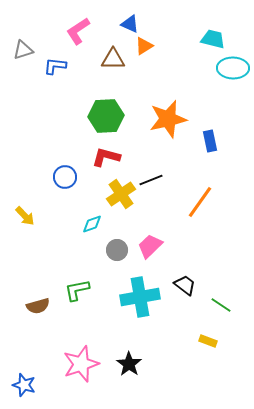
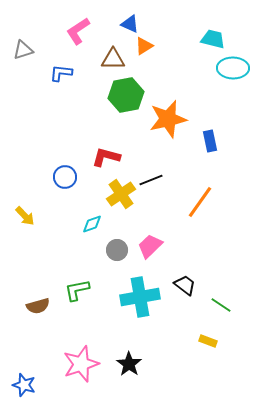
blue L-shape: moved 6 px right, 7 px down
green hexagon: moved 20 px right, 21 px up; rotated 8 degrees counterclockwise
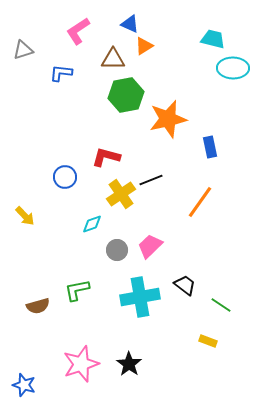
blue rectangle: moved 6 px down
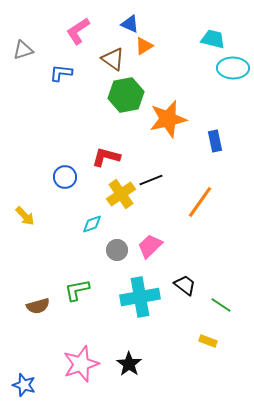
brown triangle: rotated 35 degrees clockwise
blue rectangle: moved 5 px right, 6 px up
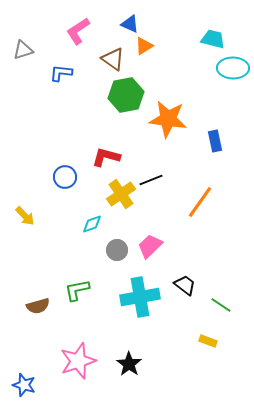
orange star: rotated 21 degrees clockwise
pink star: moved 3 px left, 3 px up
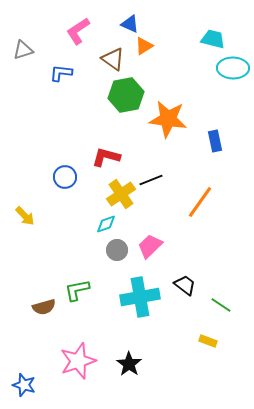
cyan diamond: moved 14 px right
brown semicircle: moved 6 px right, 1 px down
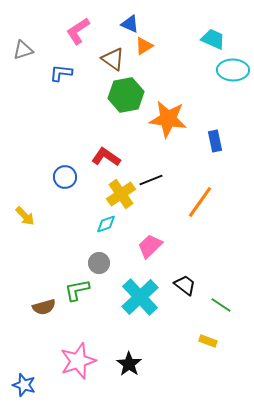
cyan trapezoid: rotated 10 degrees clockwise
cyan ellipse: moved 2 px down
red L-shape: rotated 20 degrees clockwise
gray circle: moved 18 px left, 13 px down
cyan cross: rotated 33 degrees counterclockwise
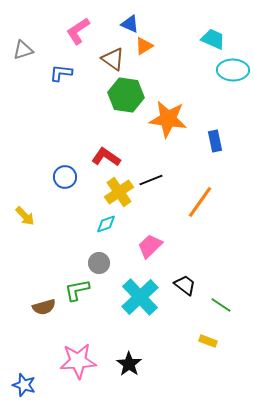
green hexagon: rotated 20 degrees clockwise
yellow cross: moved 2 px left, 2 px up
pink star: rotated 15 degrees clockwise
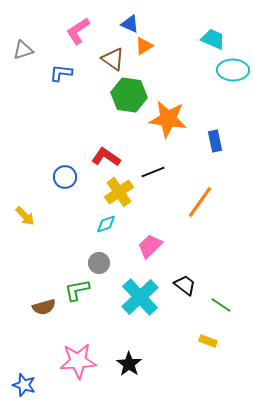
green hexagon: moved 3 px right
black line: moved 2 px right, 8 px up
